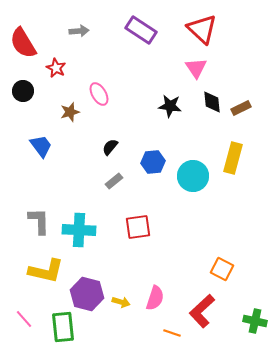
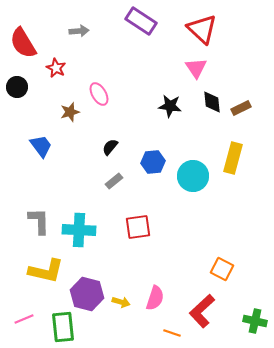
purple rectangle: moved 9 px up
black circle: moved 6 px left, 4 px up
pink line: rotated 72 degrees counterclockwise
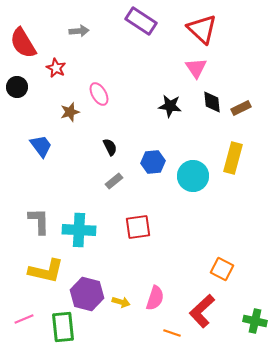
black semicircle: rotated 114 degrees clockwise
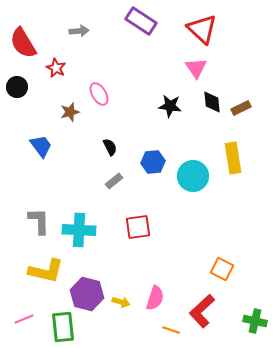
yellow rectangle: rotated 24 degrees counterclockwise
orange line: moved 1 px left, 3 px up
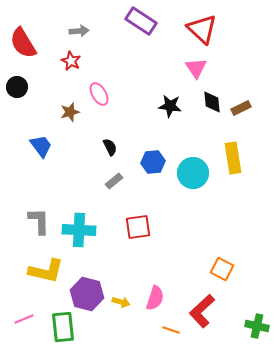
red star: moved 15 px right, 7 px up
cyan circle: moved 3 px up
green cross: moved 2 px right, 5 px down
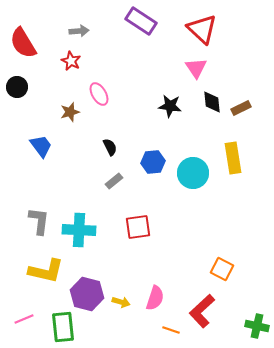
gray L-shape: rotated 8 degrees clockwise
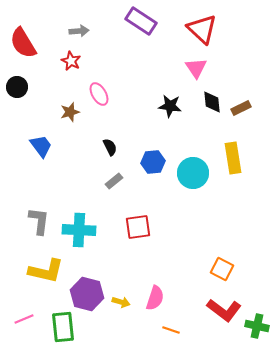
red L-shape: moved 22 px right, 1 px up; rotated 100 degrees counterclockwise
